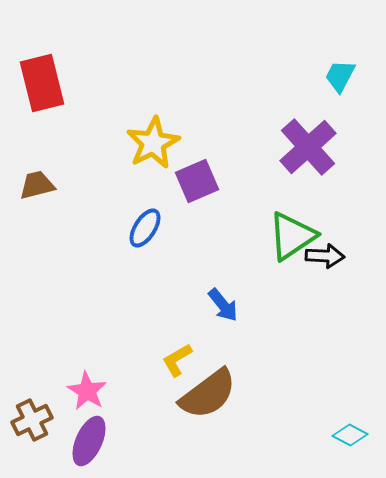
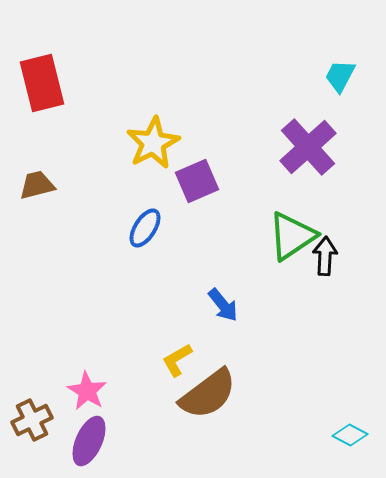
black arrow: rotated 90 degrees counterclockwise
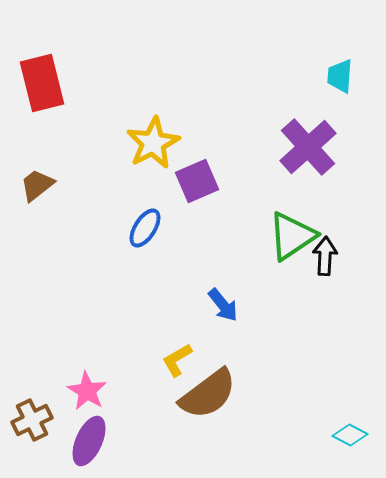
cyan trapezoid: rotated 24 degrees counterclockwise
brown trapezoid: rotated 24 degrees counterclockwise
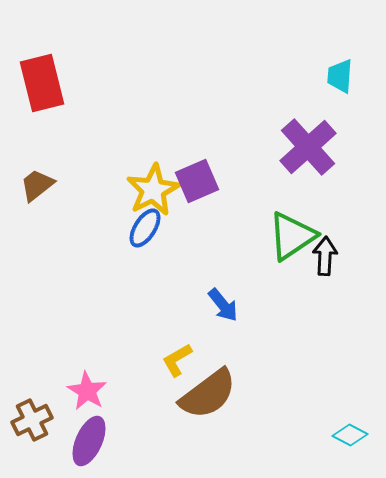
yellow star: moved 47 px down
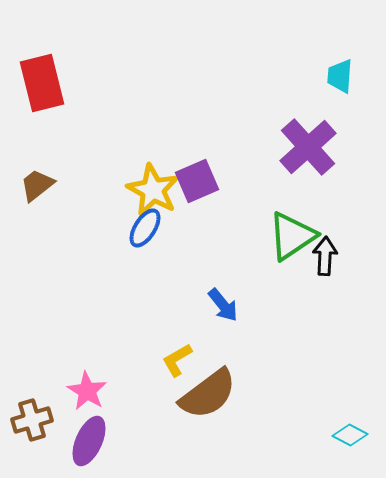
yellow star: rotated 16 degrees counterclockwise
brown cross: rotated 9 degrees clockwise
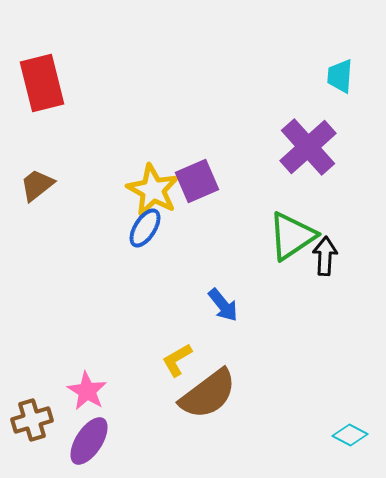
purple ellipse: rotated 9 degrees clockwise
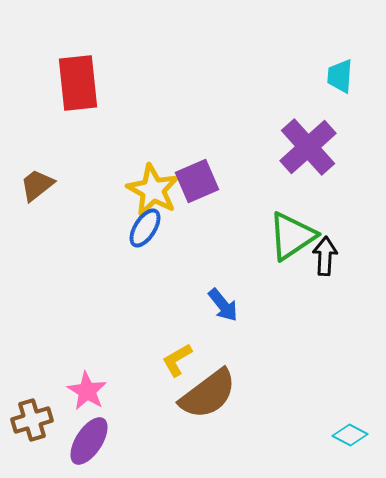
red rectangle: moved 36 px right; rotated 8 degrees clockwise
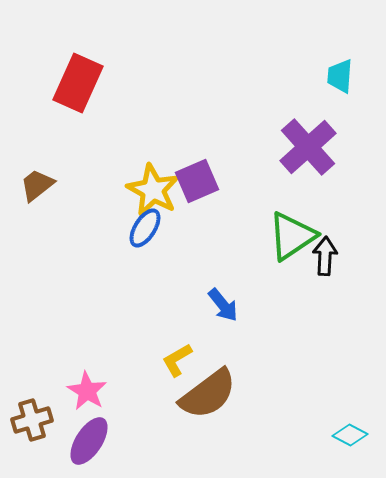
red rectangle: rotated 30 degrees clockwise
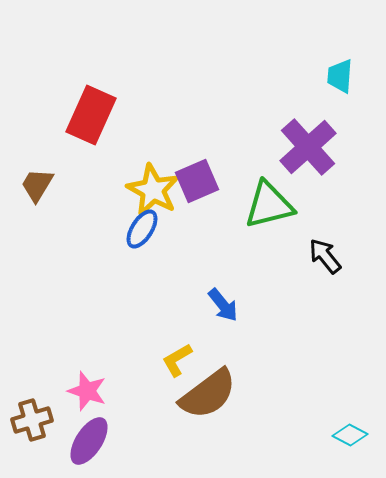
red rectangle: moved 13 px right, 32 px down
brown trapezoid: rotated 21 degrees counterclockwise
blue ellipse: moved 3 px left, 1 px down
green triangle: moved 23 px left, 31 px up; rotated 20 degrees clockwise
black arrow: rotated 42 degrees counterclockwise
pink star: rotated 12 degrees counterclockwise
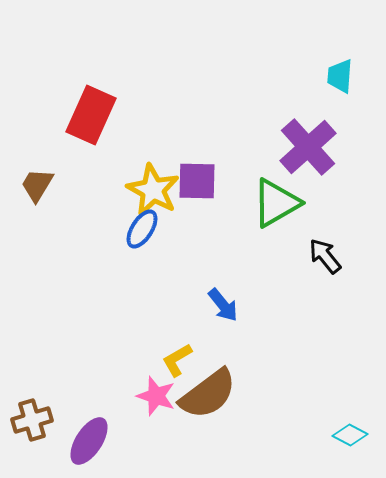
purple square: rotated 24 degrees clockwise
green triangle: moved 7 px right, 2 px up; rotated 16 degrees counterclockwise
pink star: moved 69 px right, 5 px down
